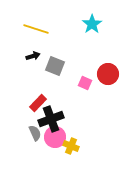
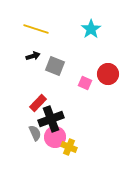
cyan star: moved 1 px left, 5 px down
yellow cross: moved 2 px left, 1 px down
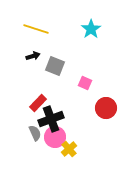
red circle: moved 2 px left, 34 px down
yellow cross: moved 2 px down; rotated 28 degrees clockwise
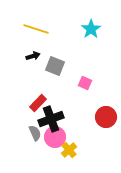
red circle: moved 9 px down
yellow cross: moved 1 px down
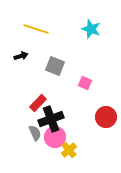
cyan star: rotated 18 degrees counterclockwise
black arrow: moved 12 px left
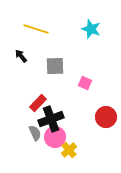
black arrow: rotated 112 degrees counterclockwise
gray square: rotated 24 degrees counterclockwise
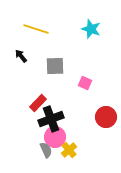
gray semicircle: moved 11 px right, 17 px down
